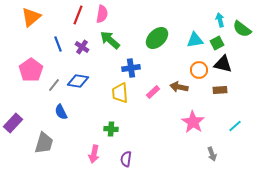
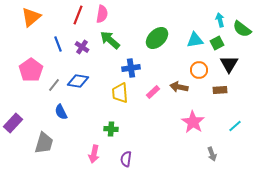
black triangle: moved 6 px right; rotated 48 degrees clockwise
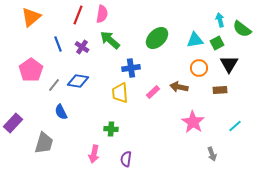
orange circle: moved 2 px up
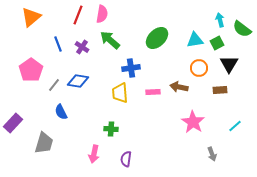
pink rectangle: rotated 40 degrees clockwise
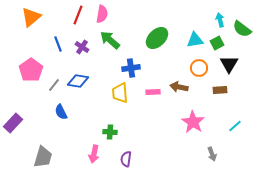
green cross: moved 1 px left, 3 px down
gray trapezoid: moved 1 px left, 14 px down
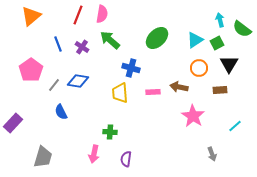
orange triangle: moved 1 px up
cyan triangle: rotated 24 degrees counterclockwise
blue cross: rotated 24 degrees clockwise
pink star: moved 6 px up
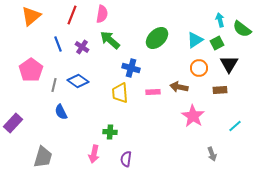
red line: moved 6 px left
blue diamond: rotated 25 degrees clockwise
gray line: rotated 24 degrees counterclockwise
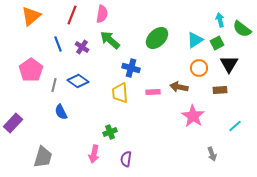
green cross: rotated 24 degrees counterclockwise
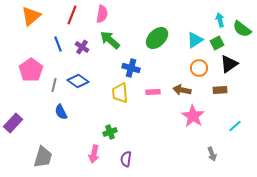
black triangle: rotated 24 degrees clockwise
brown arrow: moved 3 px right, 3 px down
